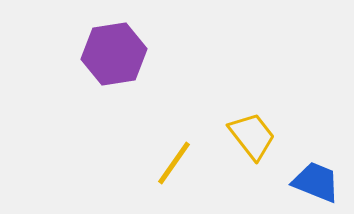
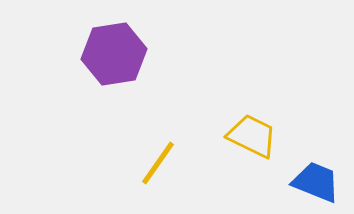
yellow trapezoid: rotated 26 degrees counterclockwise
yellow line: moved 16 px left
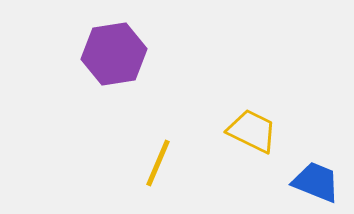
yellow trapezoid: moved 5 px up
yellow line: rotated 12 degrees counterclockwise
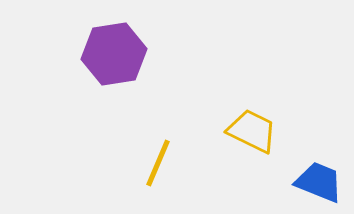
blue trapezoid: moved 3 px right
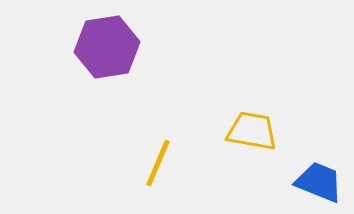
purple hexagon: moved 7 px left, 7 px up
yellow trapezoid: rotated 16 degrees counterclockwise
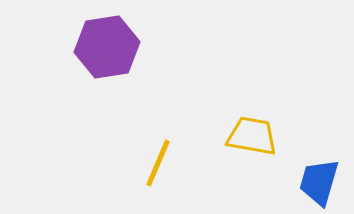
yellow trapezoid: moved 5 px down
blue trapezoid: rotated 96 degrees counterclockwise
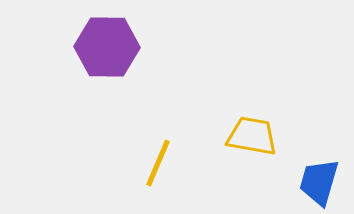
purple hexagon: rotated 10 degrees clockwise
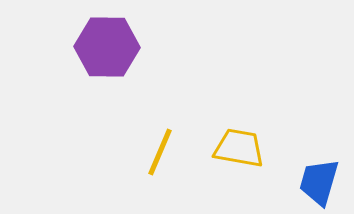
yellow trapezoid: moved 13 px left, 12 px down
yellow line: moved 2 px right, 11 px up
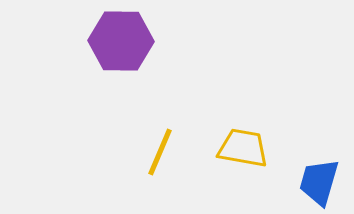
purple hexagon: moved 14 px right, 6 px up
yellow trapezoid: moved 4 px right
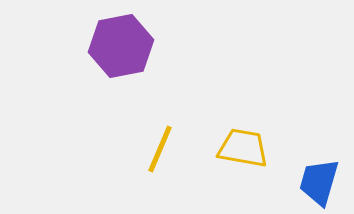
purple hexagon: moved 5 px down; rotated 12 degrees counterclockwise
yellow line: moved 3 px up
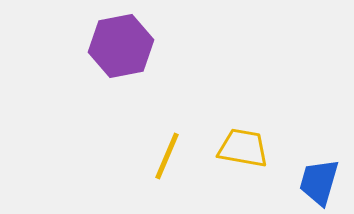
yellow line: moved 7 px right, 7 px down
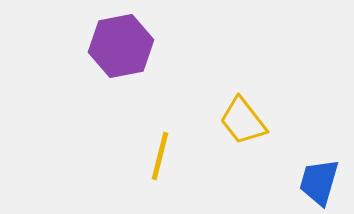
yellow trapezoid: moved 27 px up; rotated 138 degrees counterclockwise
yellow line: moved 7 px left; rotated 9 degrees counterclockwise
